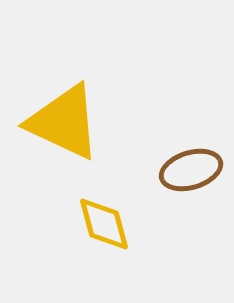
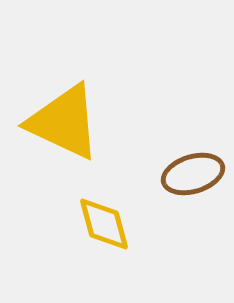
brown ellipse: moved 2 px right, 4 px down
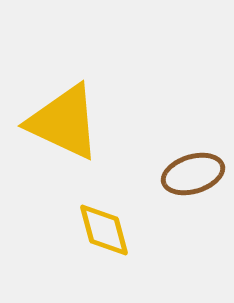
yellow diamond: moved 6 px down
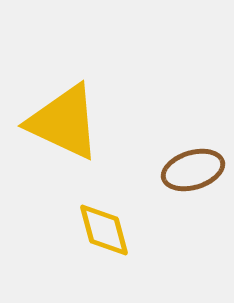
brown ellipse: moved 4 px up
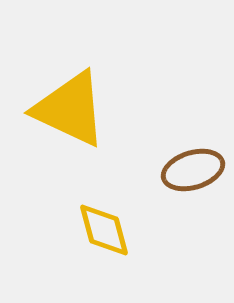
yellow triangle: moved 6 px right, 13 px up
